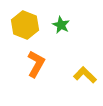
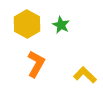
yellow hexagon: moved 2 px right, 1 px up; rotated 8 degrees clockwise
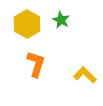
green star: moved 5 px up
orange L-shape: rotated 12 degrees counterclockwise
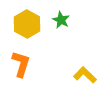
orange L-shape: moved 15 px left
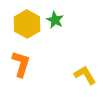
green star: moved 6 px left
yellow L-shape: rotated 15 degrees clockwise
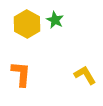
orange L-shape: moved 10 px down; rotated 12 degrees counterclockwise
